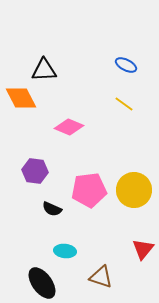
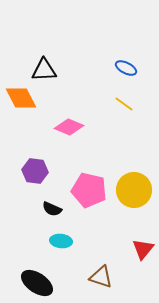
blue ellipse: moved 3 px down
pink pentagon: rotated 20 degrees clockwise
cyan ellipse: moved 4 px left, 10 px up
black ellipse: moved 5 px left; rotated 20 degrees counterclockwise
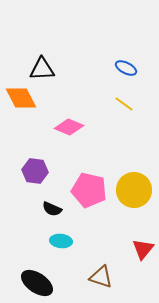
black triangle: moved 2 px left, 1 px up
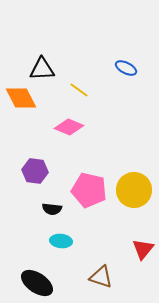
yellow line: moved 45 px left, 14 px up
black semicircle: rotated 18 degrees counterclockwise
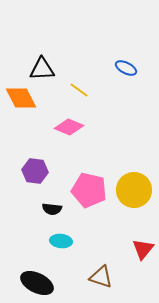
black ellipse: rotated 8 degrees counterclockwise
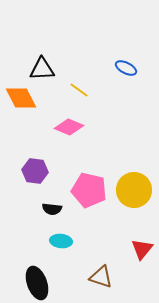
red triangle: moved 1 px left
black ellipse: rotated 44 degrees clockwise
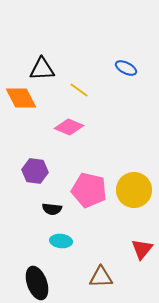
brown triangle: rotated 20 degrees counterclockwise
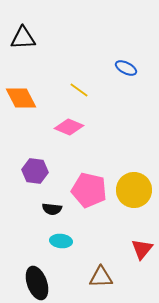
black triangle: moved 19 px left, 31 px up
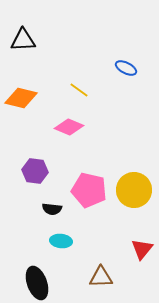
black triangle: moved 2 px down
orange diamond: rotated 48 degrees counterclockwise
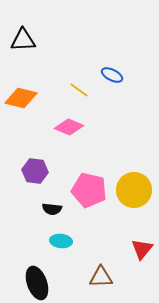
blue ellipse: moved 14 px left, 7 px down
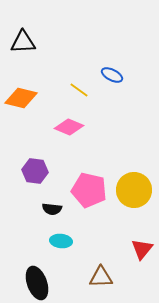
black triangle: moved 2 px down
